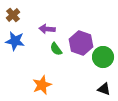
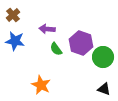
orange star: moved 1 px left; rotated 24 degrees counterclockwise
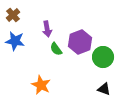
purple arrow: rotated 105 degrees counterclockwise
purple hexagon: moved 1 px left, 1 px up; rotated 20 degrees clockwise
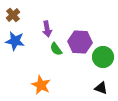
purple hexagon: rotated 25 degrees clockwise
black triangle: moved 3 px left, 1 px up
